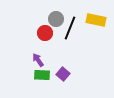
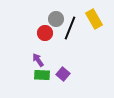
yellow rectangle: moved 2 px left, 1 px up; rotated 48 degrees clockwise
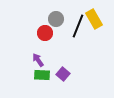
black line: moved 8 px right, 2 px up
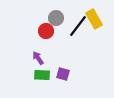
gray circle: moved 1 px up
black line: rotated 15 degrees clockwise
red circle: moved 1 px right, 2 px up
purple arrow: moved 2 px up
purple square: rotated 24 degrees counterclockwise
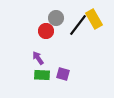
black line: moved 1 px up
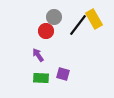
gray circle: moved 2 px left, 1 px up
purple arrow: moved 3 px up
green rectangle: moved 1 px left, 3 px down
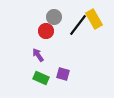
green rectangle: rotated 21 degrees clockwise
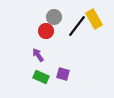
black line: moved 1 px left, 1 px down
green rectangle: moved 1 px up
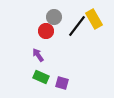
purple square: moved 1 px left, 9 px down
